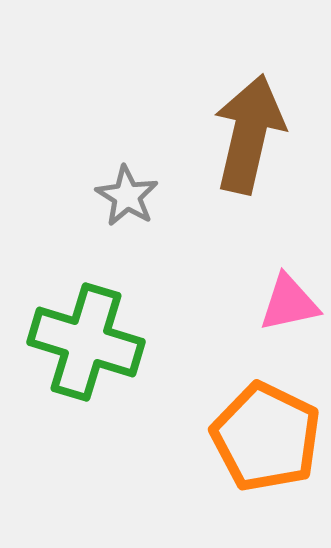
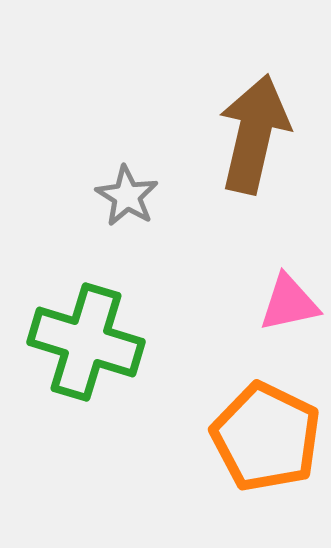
brown arrow: moved 5 px right
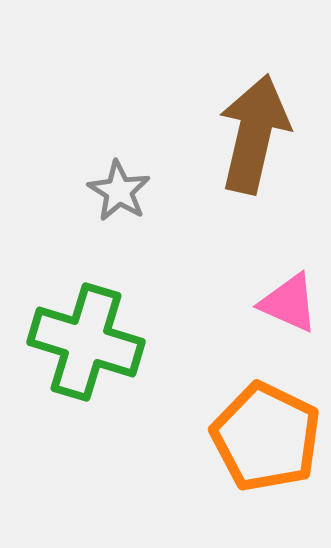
gray star: moved 8 px left, 5 px up
pink triangle: rotated 36 degrees clockwise
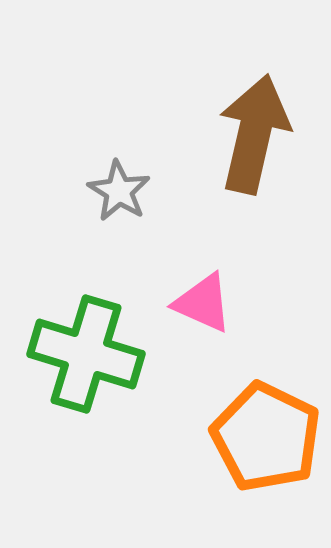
pink triangle: moved 86 px left
green cross: moved 12 px down
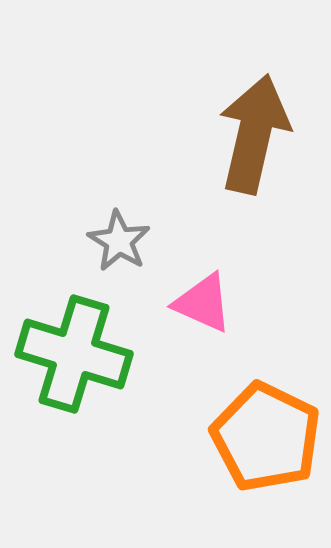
gray star: moved 50 px down
green cross: moved 12 px left
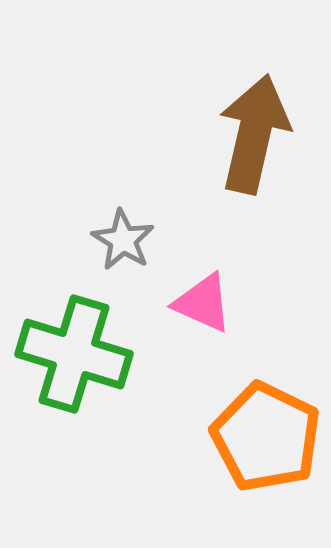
gray star: moved 4 px right, 1 px up
